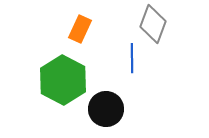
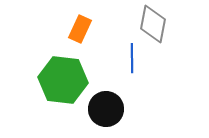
gray diamond: rotated 9 degrees counterclockwise
green hexagon: rotated 21 degrees counterclockwise
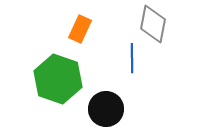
green hexagon: moved 5 px left, 1 px up; rotated 12 degrees clockwise
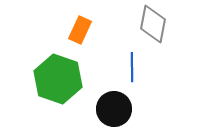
orange rectangle: moved 1 px down
blue line: moved 9 px down
black circle: moved 8 px right
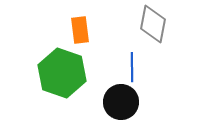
orange rectangle: rotated 32 degrees counterclockwise
green hexagon: moved 4 px right, 6 px up
black circle: moved 7 px right, 7 px up
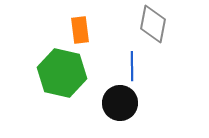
blue line: moved 1 px up
green hexagon: rotated 6 degrees counterclockwise
black circle: moved 1 px left, 1 px down
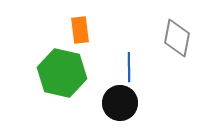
gray diamond: moved 24 px right, 14 px down
blue line: moved 3 px left, 1 px down
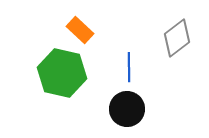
orange rectangle: rotated 40 degrees counterclockwise
gray diamond: rotated 42 degrees clockwise
black circle: moved 7 px right, 6 px down
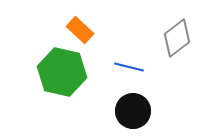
blue line: rotated 76 degrees counterclockwise
green hexagon: moved 1 px up
black circle: moved 6 px right, 2 px down
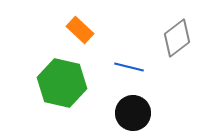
green hexagon: moved 11 px down
black circle: moved 2 px down
